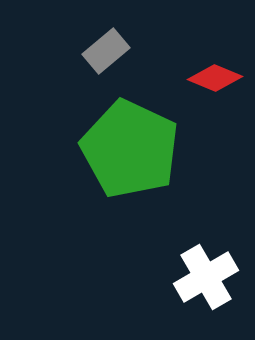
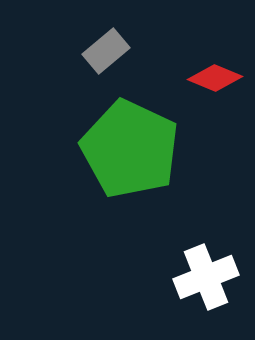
white cross: rotated 8 degrees clockwise
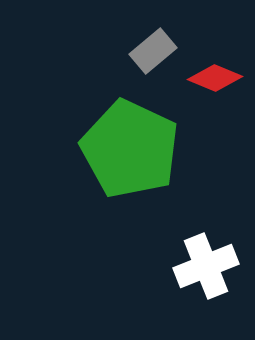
gray rectangle: moved 47 px right
white cross: moved 11 px up
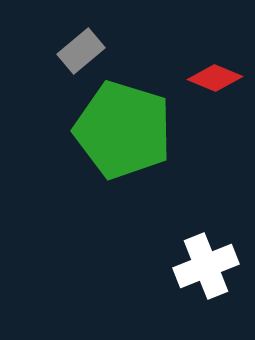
gray rectangle: moved 72 px left
green pentagon: moved 7 px left, 19 px up; rotated 8 degrees counterclockwise
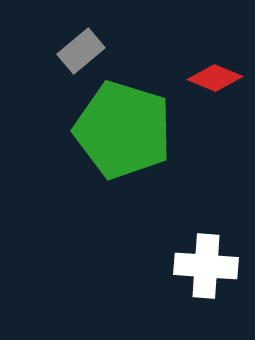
white cross: rotated 26 degrees clockwise
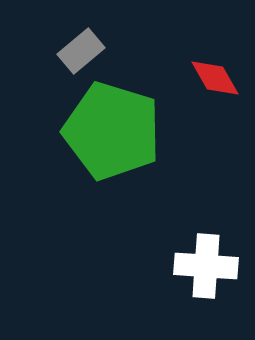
red diamond: rotated 38 degrees clockwise
green pentagon: moved 11 px left, 1 px down
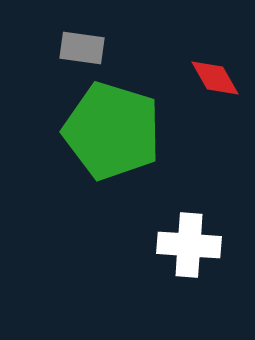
gray rectangle: moved 1 px right, 3 px up; rotated 48 degrees clockwise
white cross: moved 17 px left, 21 px up
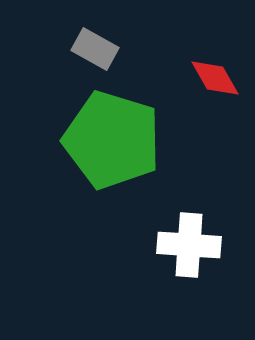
gray rectangle: moved 13 px right, 1 px down; rotated 21 degrees clockwise
green pentagon: moved 9 px down
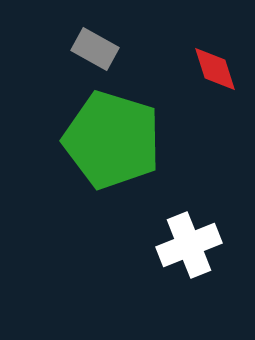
red diamond: moved 9 px up; rotated 12 degrees clockwise
white cross: rotated 26 degrees counterclockwise
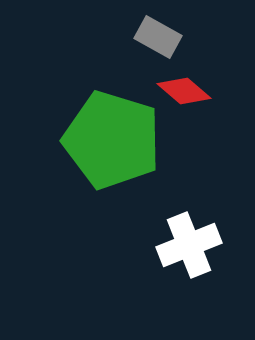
gray rectangle: moved 63 px right, 12 px up
red diamond: moved 31 px left, 22 px down; rotated 32 degrees counterclockwise
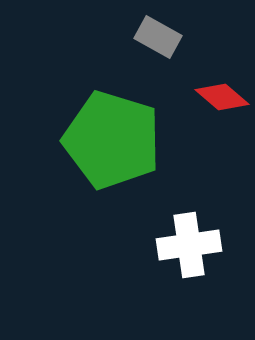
red diamond: moved 38 px right, 6 px down
white cross: rotated 14 degrees clockwise
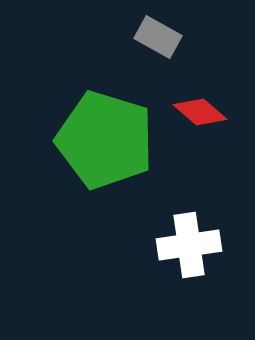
red diamond: moved 22 px left, 15 px down
green pentagon: moved 7 px left
